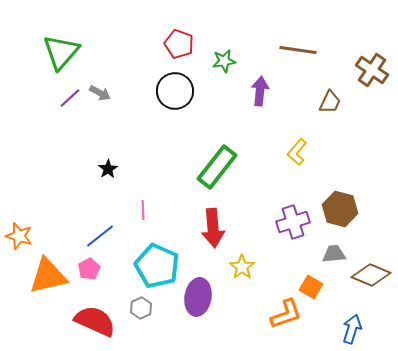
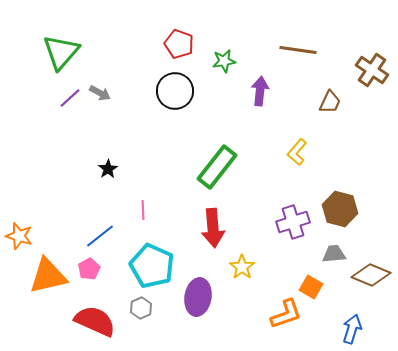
cyan pentagon: moved 5 px left
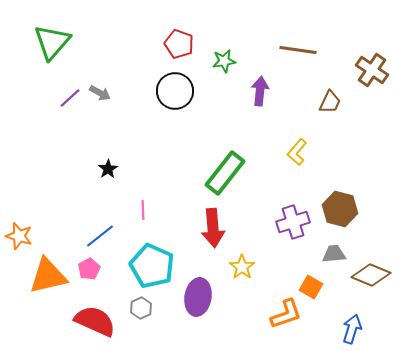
green triangle: moved 9 px left, 10 px up
green rectangle: moved 8 px right, 6 px down
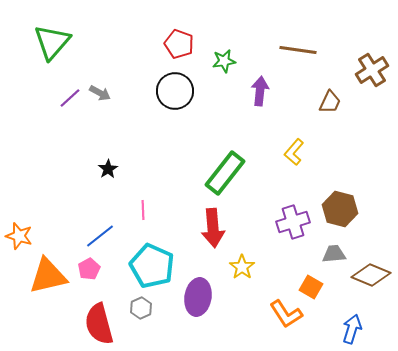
brown cross: rotated 24 degrees clockwise
yellow L-shape: moved 3 px left
orange L-shape: rotated 76 degrees clockwise
red semicircle: moved 4 px right, 3 px down; rotated 129 degrees counterclockwise
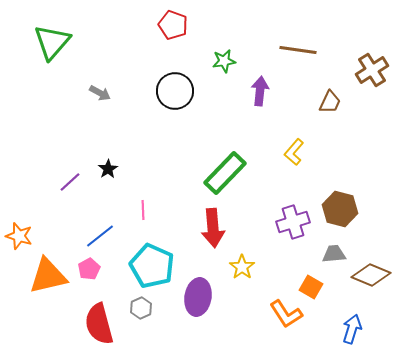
red pentagon: moved 6 px left, 19 px up
purple line: moved 84 px down
green rectangle: rotated 6 degrees clockwise
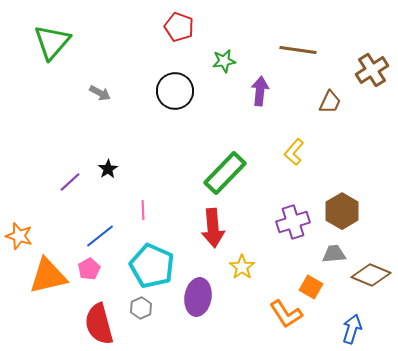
red pentagon: moved 6 px right, 2 px down
brown hexagon: moved 2 px right, 2 px down; rotated 16 degrees clockwise
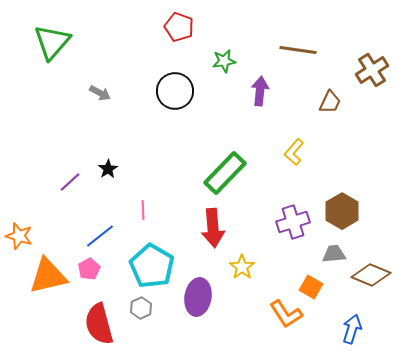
cyan pentagon: rotated 6 degrees clockwise
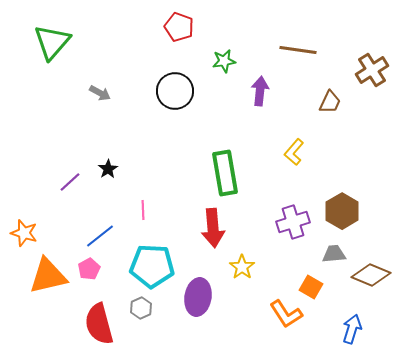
green rectangle: rotated 54 degrees counterclockwise
orange star: moved 5 px right, 3 px up
cyan pentagon: rotated 27 degrees counterclockwise
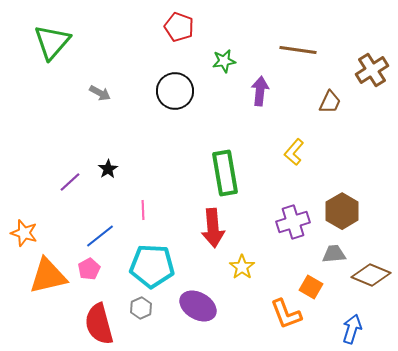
purple ellipse: moved 9 px down; rotated 69 degrees counterclockwise
orange L-shape: rotated 12 degrees clockwise
